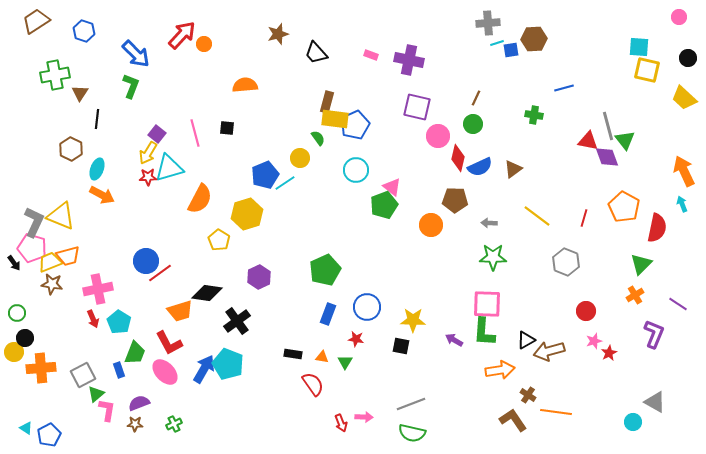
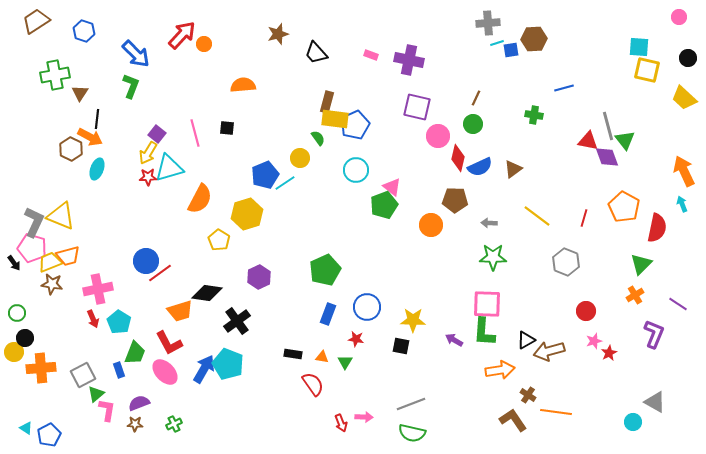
orange semicircle at (245, 85): moved 2 px left
orange arrow at (102, 195): moved 12 px left, 58 px up
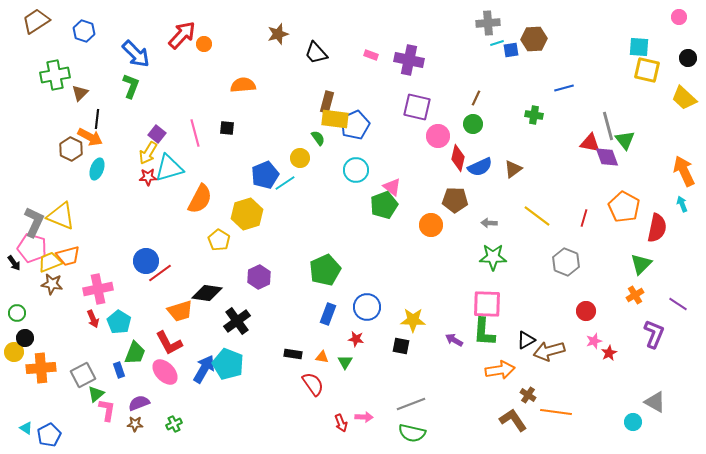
brown triangle at (80, 93): rotated 12 degrees clockwise
red triangle at (588, 141): moved 2 px right, 2 px down
